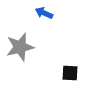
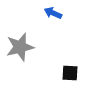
blue arrow: moved 9 px right
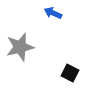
black square: rotated 24 degrees clockwise
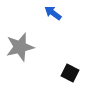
blue arrow: rotated 12 degrees clockwise
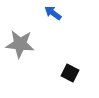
gray star: moved 3 px up; rotated 20 degrees clockwise
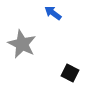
gray star: moved 2 px right; rotated 20 degrees clockwise
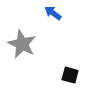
black square: moved 2 px down; rotated 12 degrees counterclockwise
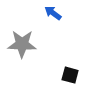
gray star: rotated 24 degrees counterclockwise
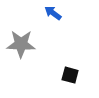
gray star: moved 1 px left
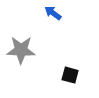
gray star: moved 6 px down
